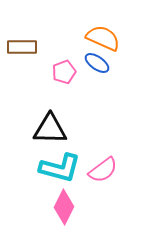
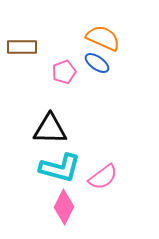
pink semicircle: moved 7 px down
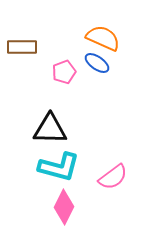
cyan L-shape: moved 1 px left, 1 px up
pink semicircle: moved 10 px right
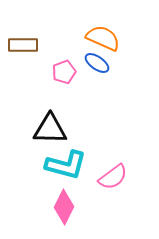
brown rectangle: moved 1 px right, 2 px up
cyan L-shape: moved 7 px right, 2 px up
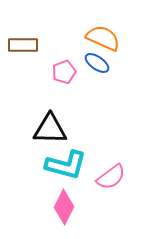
pink semicircle: moved 2 px left
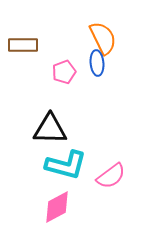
orange semicircle: rotated 40 degrees clockwise
blue ellipse: rotated 50 degrees clockwise
pink semicircle: moved 1 px up
pink diamond: moved 7 px left; rotated 36 degrees clockwise
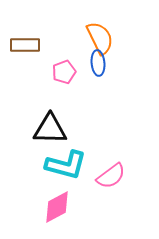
orange semicircle: moved 3 px left
brown rectangle: moved 2 px right
blue ellipse: moved 1 px right
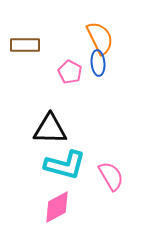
pink pentagon: moved 6 px right; rotated 25 degrees counterclockwise
cyan L-shape: moved 1 px left
pink semicircle: rotated 84 degrees counterclockwise
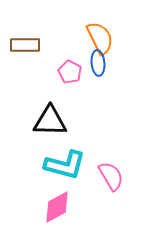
black triangle: moved 8 px up
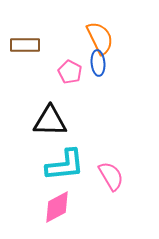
cyan L-shape: rotated 21 degrees counterclockwise
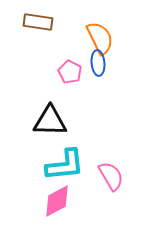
brown rectangle: moved 13 px right, 23 px up; rotated 8 degrees clockwise
pink diamond: moved 6 px up
